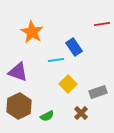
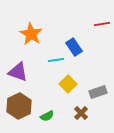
orange star: moved 1 px left, 2 px down
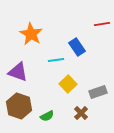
blue rectangle: moved 3 px right
brown hexagon: rotated 15 degrees counterclockwise
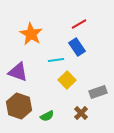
red line: moved 23 px left; rotated 21 degrees counterclockwise
yellow square: moved 1 px left, 4 px up
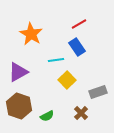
purple triangle: rotated 50 degrees counterclockwise
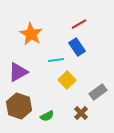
gray rectangle: rotated 18 degrees counterclockwise
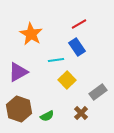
brown hexagon: moved 3 px down
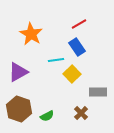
yellow square: moved 5 px right, 6 px up
gray rectangle: rotated 36 degrees clockwise
